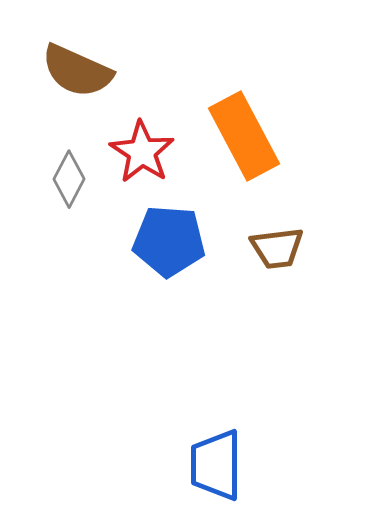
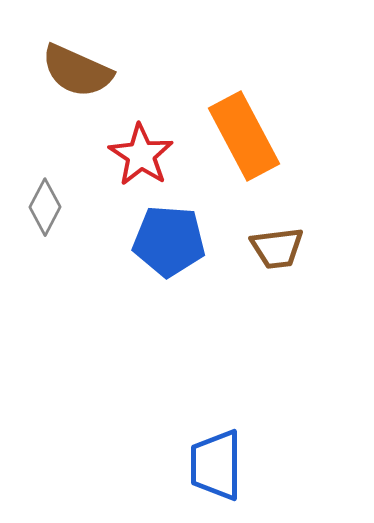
red star: moved 1 px left, 3 px down
gray diamond: moved 24 px left, 28 px down
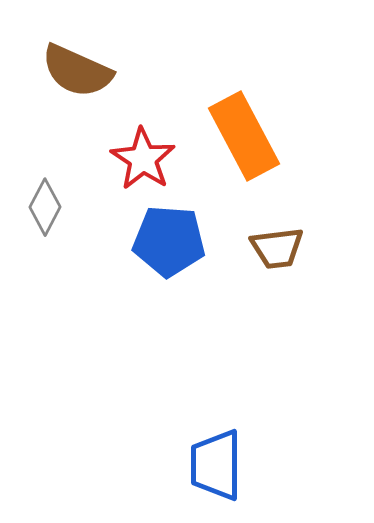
red star: moved 2 px right, 4 px down
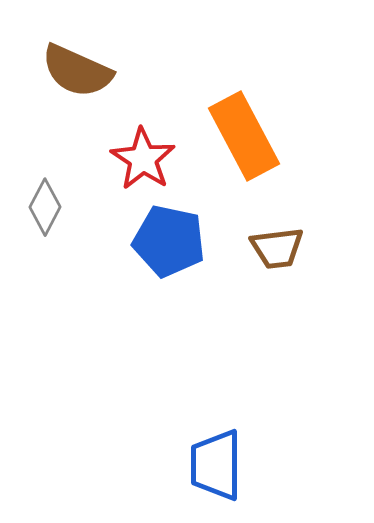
blue pentagon: rotated 8 degrees clockwise
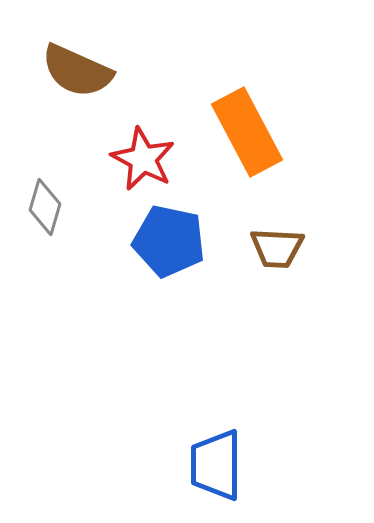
orange rectangle: moved 3 px right, 4 px up
red star: rotated 6 degrees counterclockwise
gray diamond: rotated 12 degrees counterclockwise
brown trapezoid: rotated 10 degrees clockwise
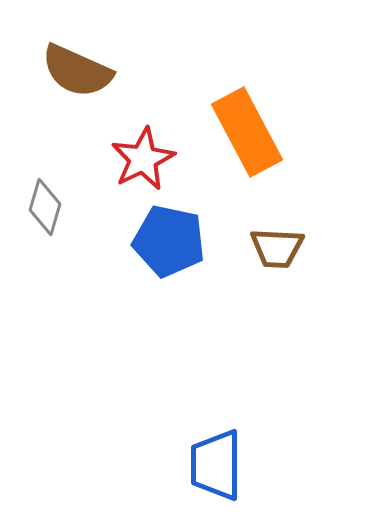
red star: rotated 18 degrees clockwise
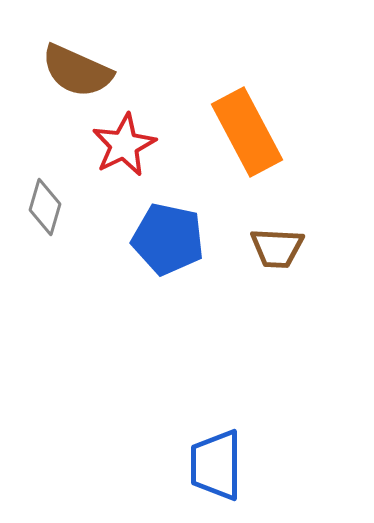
red star: moved 19 px left, 14 px up
blue pentagon: moved 1 px left, 2 px up
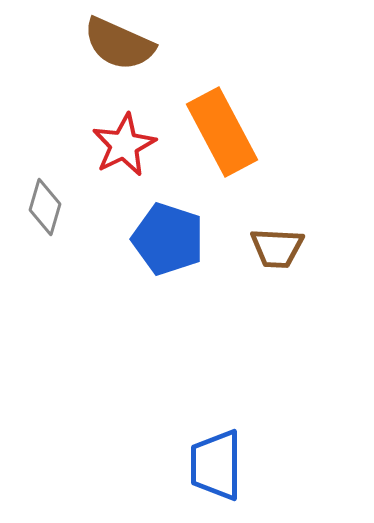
brown semicircle: moved 42 px right, 27 px up
orange rectangle: moved 25 px left
blue pentagon: rotated 6 degrees clockwise
